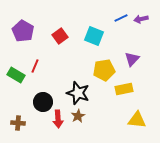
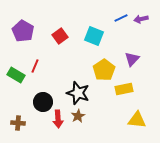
yellow pentagon: rotated 25 degrees counterclockwise
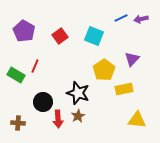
purple pentagon: moved 1 px right
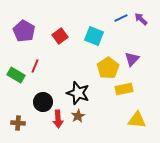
purple arrow: rotated 56 degrees clockwise
yellow pentagon: moved 4 px right, 2 px up
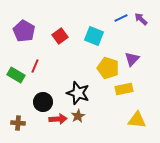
yellow pentagon: rotated 20 degrees counterclockwise
red arrow: rotated 90 degrees counterclockwise
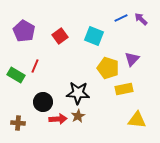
black star: rotated 15 degrees counterclockwise
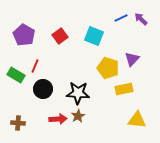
purple pentagon: moved 4 px down
black circle: moved 13 px up
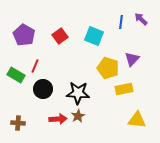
blue line: moved 4 px down; rotated 56 degrees counterclockwise
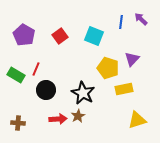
red line: moved 1 px right, 3 px down
black circle: moved 3 px right, 1 px down
black star: moved 5 px right; rotated 25 degrees clockwise
yellow triangle: rotated 24 degrees counterclockwise
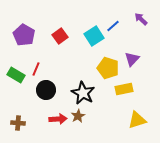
blue line: moved 8 px left, 4 px down; rotated 40 degrees clockwise
cyan square: rotated 36 degrees clockwise
